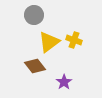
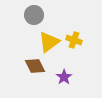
brown diamond: rotated 10 degrees clockwise
purple star: moved 5 px up
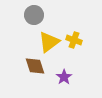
brown diamond: rotated 10 degrees clockwise
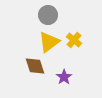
gray circle: moved 14 px right
yellow cross: rotated 21 degrees clockwise
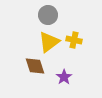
yellow cross: rotated 28 degrees counterclockwise
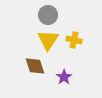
yellow triangle: moved 1 px left, 2 px up; rotated 20 degrees counterclockwise
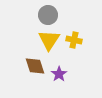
yellow triangle: moved 1 px right
purple star: moved 5 px left, 3 px up
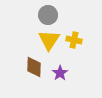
brown diamond: moved 1 px left, 1 px down; rotated 20 degrees clockwise
purple star: moved 1 px right, 1 px up
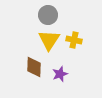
purple star: moved 1 px down; rotated 14 degrees clockwise
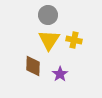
brown diamond: moved 1 px left, 1 px up
purple star: rotated 14 degrees counterclockwise
